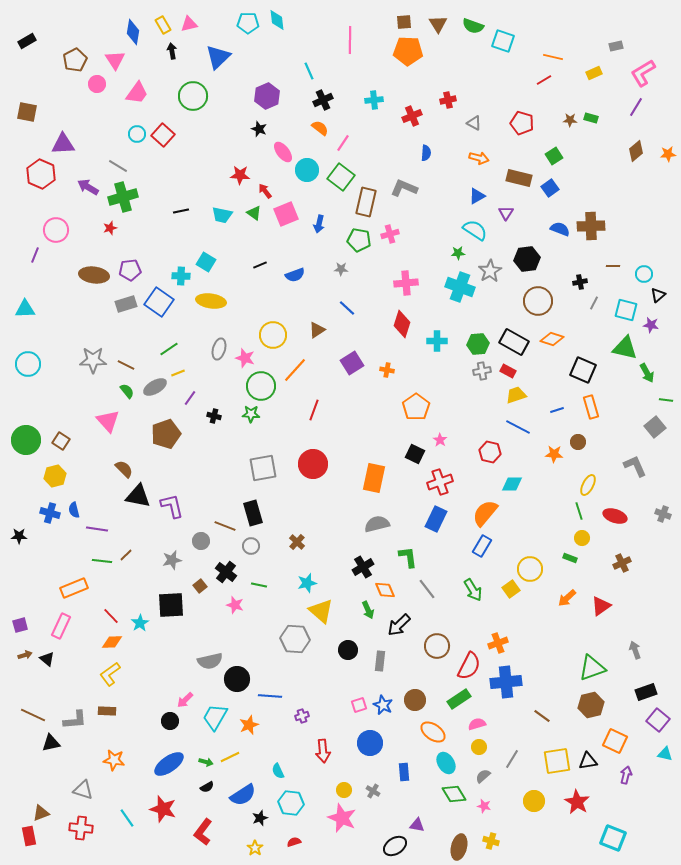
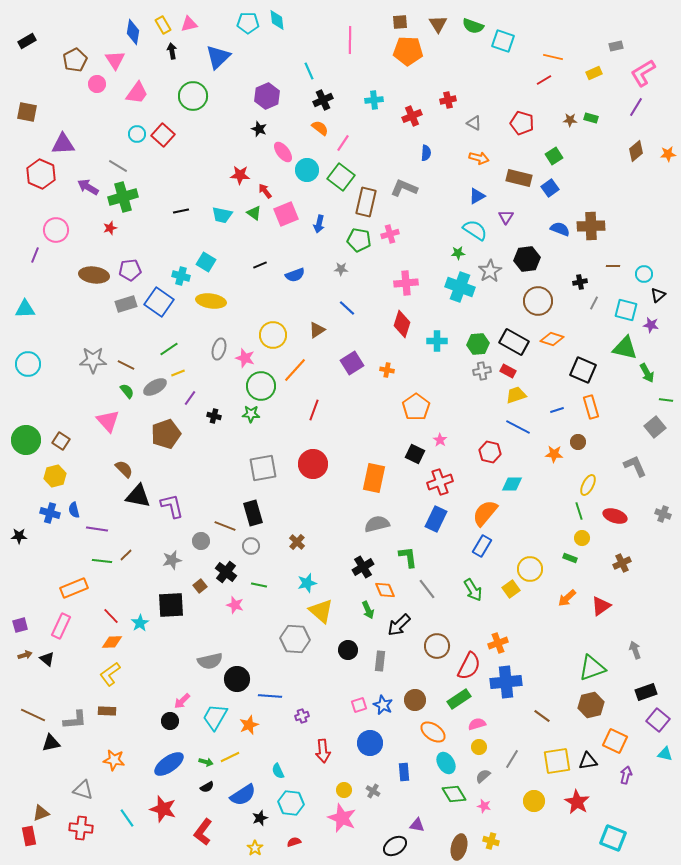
brown square at (404, 22): moved 4 px left
purple triangle at (506, 213): moved 4 px down
cyan cross at (181, 276): rotated 12 degrees clockwise
pink arrow at (185, 700): moved 3 px left, 1 px down
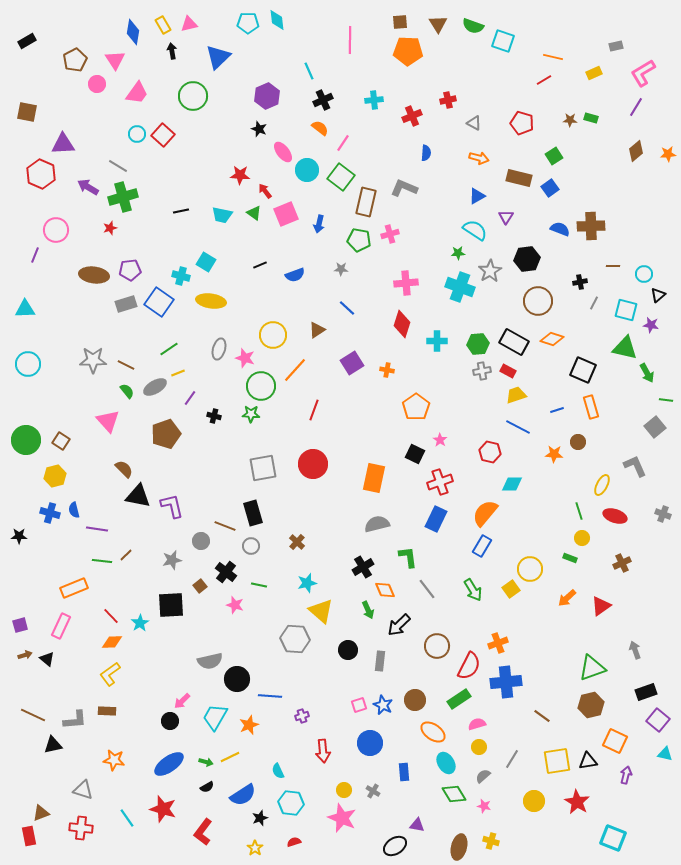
yellow ellipse at (588, 485): moved 14 px right
black triangle at (51, 743): moved 2 px right, 2 px down
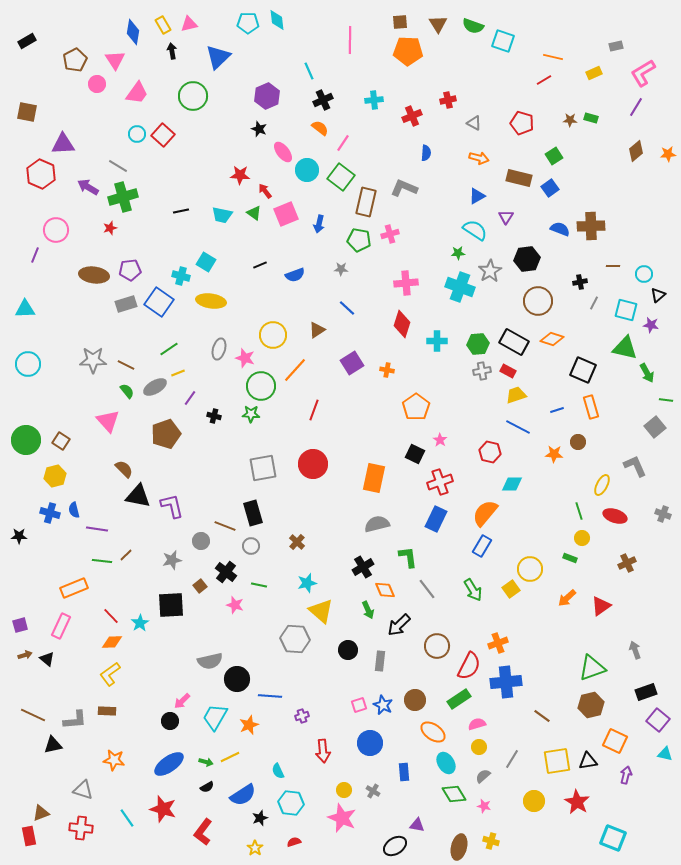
brown cross at (622, 563): moved 5 px right
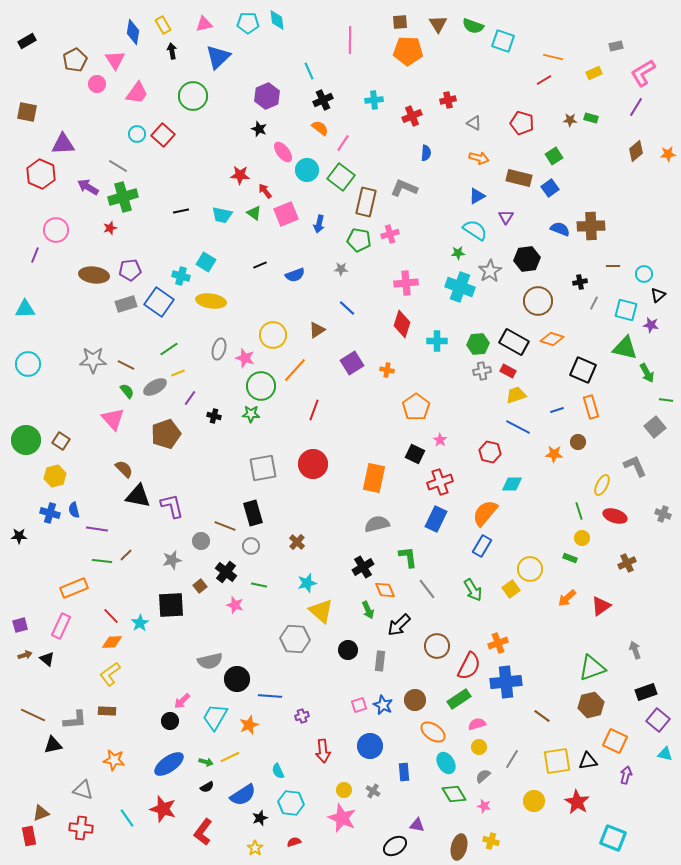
pink triangle at (189, 24): moved 15 px right
pink triangle at (108, 421): moved 5 px right, 2 px up
blue circle at (370, 743): moved 3 px down
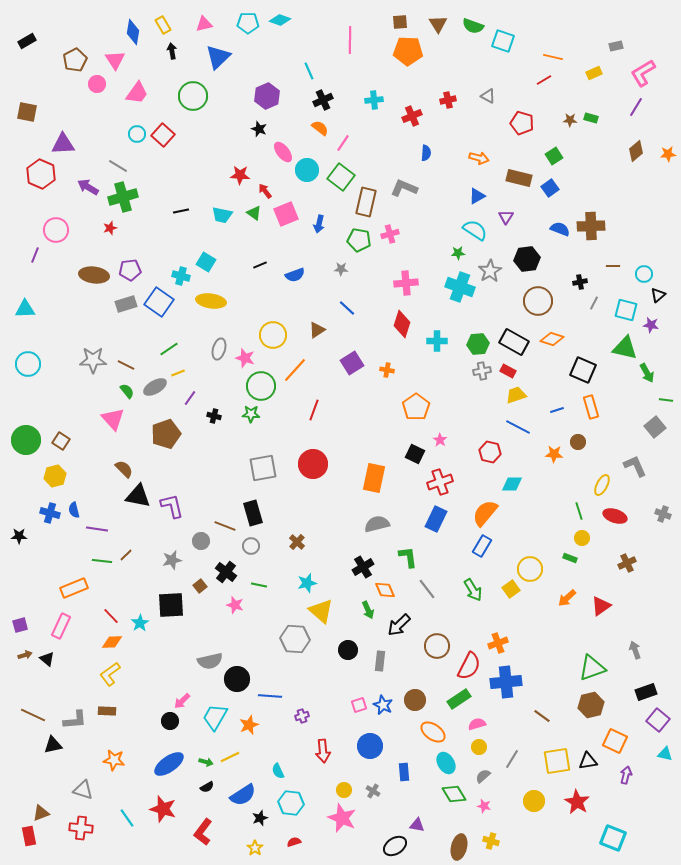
cyan diamond at (277, 20): moved 3 px right; rotated 65 degrees counterclockwise
gray triangle at (474, 123): moved 14 px right, 27 px up
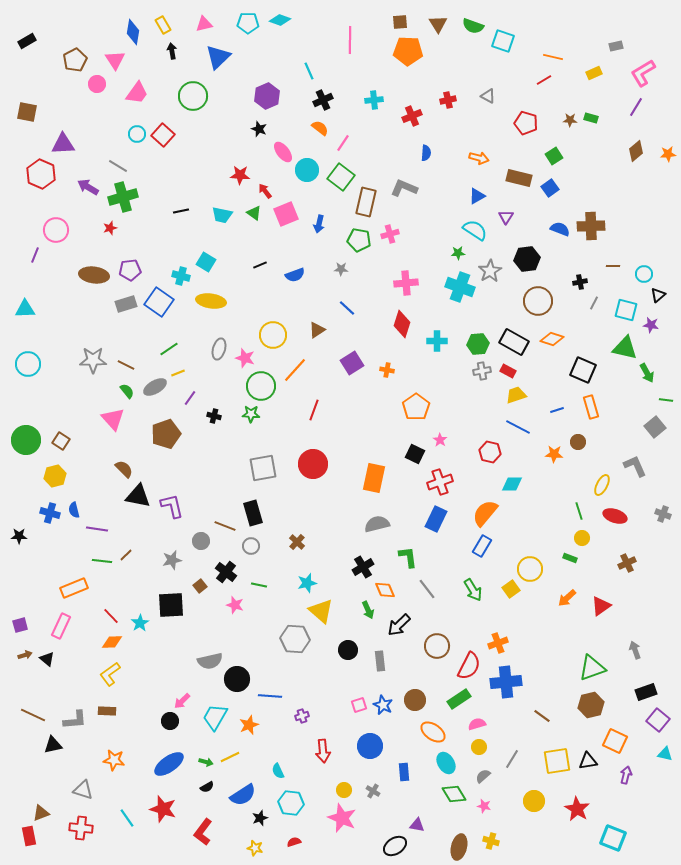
red pentagon at (522, 123): moved 4 px right
gray rectangle at (380, 661): rotated 12 degrees counterclockwise
red star at (577, 802): moved 7 px down
yellow star at (255, 848): rotated 21 degrees counterclockwise
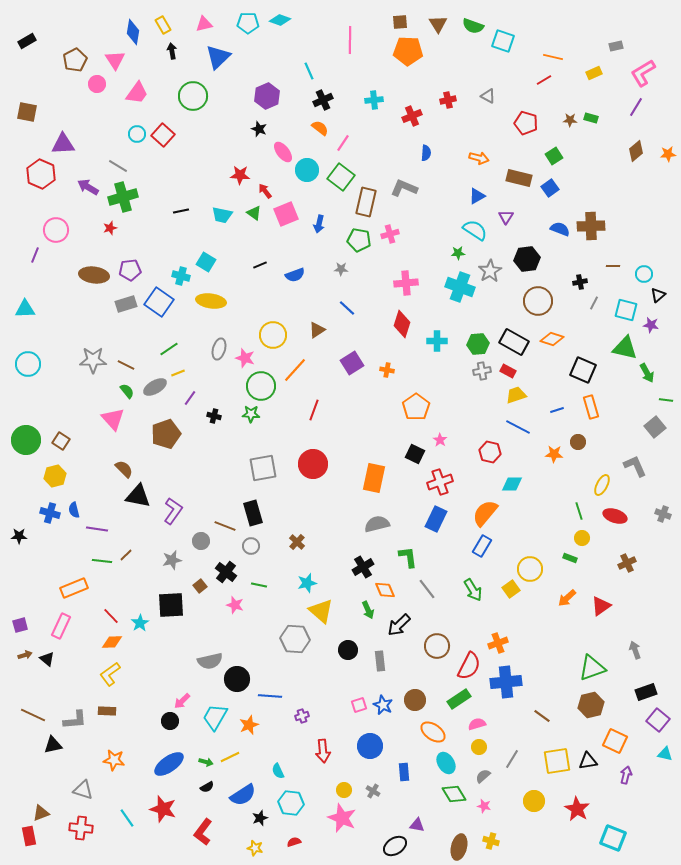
purple L-shape at (172, 506): moved 1 px right, 5 px down; rotated 48 degrees clockwise
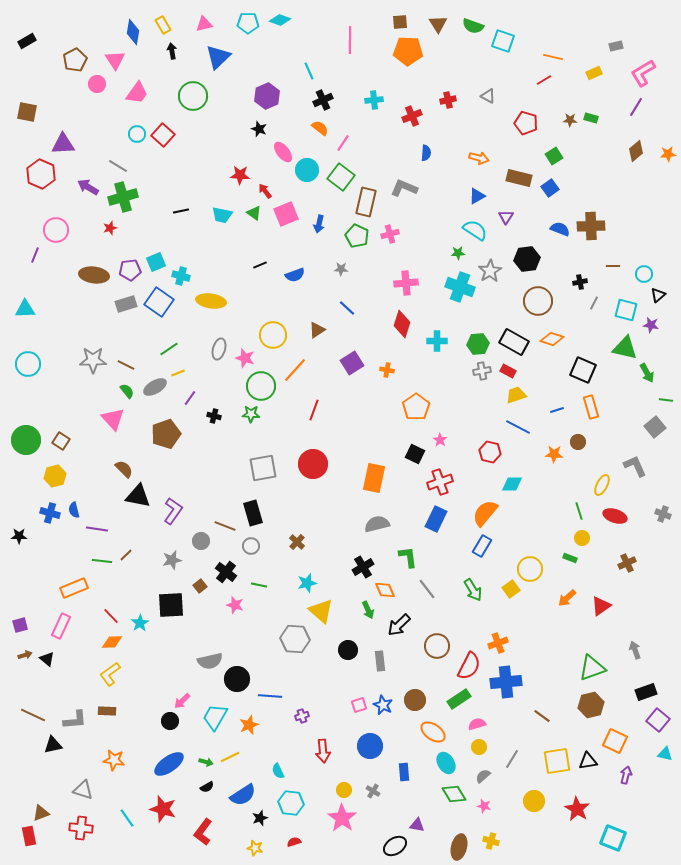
green pentagon at (359, 240): moved 2 px left, 4 px up; rotated 15 degrees clockwise
cyan square at (206, 262): moved 50 px left; rotated 36 degrees clockwise
pink star at (342, 818): rotated 12 degrees clockwise
